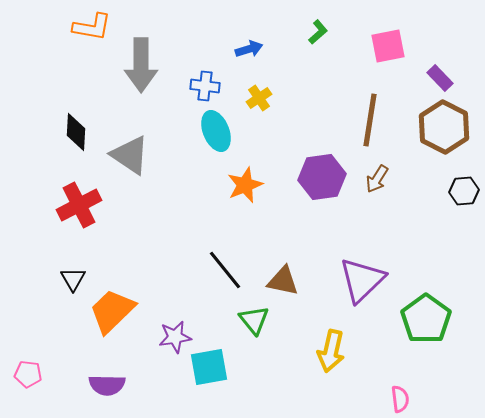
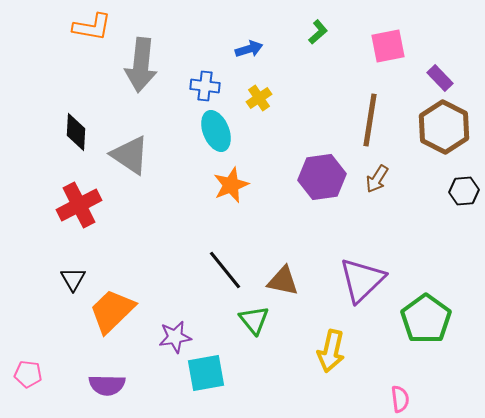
gray arrow: rotated 6 degrees clockwise
orange star: moved 14 px left
cyan square: moved 3 px left, 6 px down
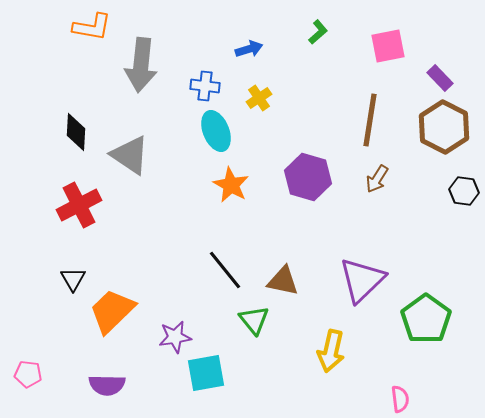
purple hexagon: moved 14 px left; rotated 24 degrees clockwise
orange star: rotated 21 degrees counterclockwise
black hexagon: rotated 12 degrees clockwise
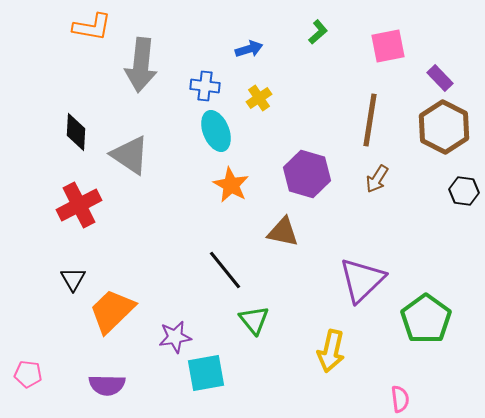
purple hexagon: moved 1 px left, 3 px up
brown triangle: moved 49 px up
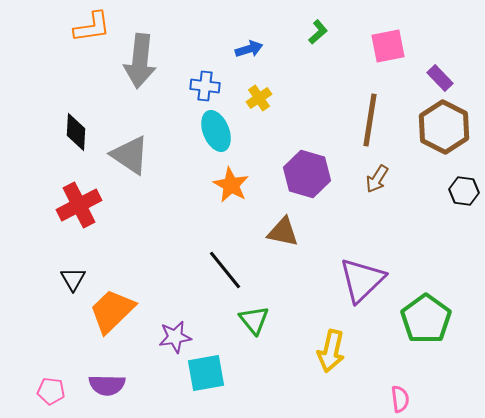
orange L-shape: rotated 18 degrees counterclockwise
gray arrow: moved 1 px left, 4 px up
pink pentagon: moved 23 px right, 17 px down
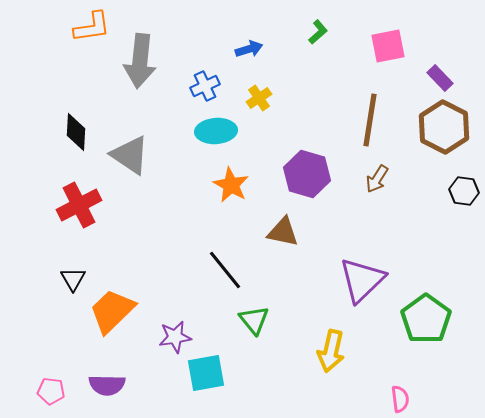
blue cross: rotated 32 degrees counterclockwise
cyan ellipse: rotated 72 degrees counterclockwise
